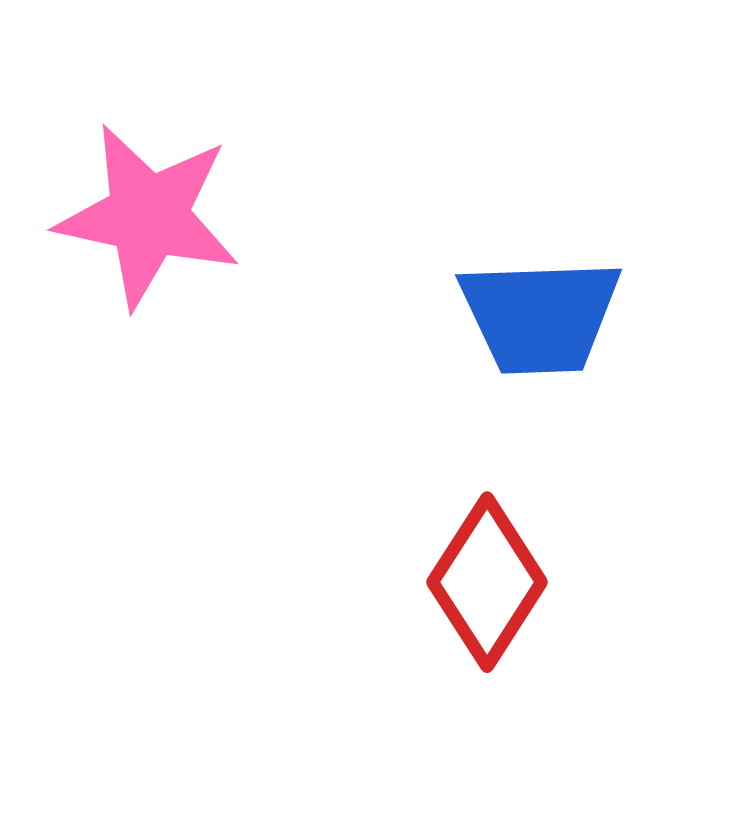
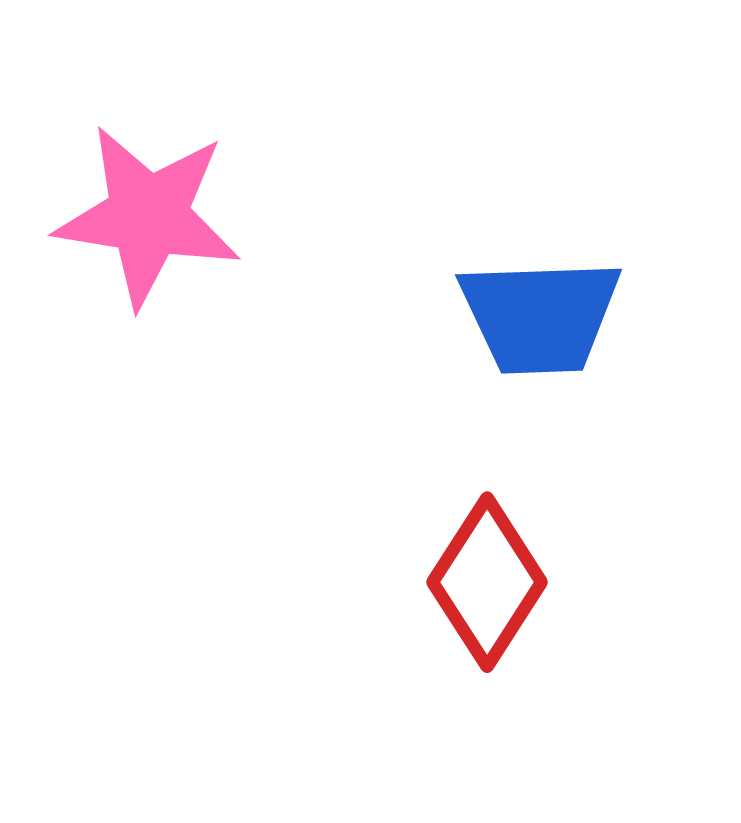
pink star: rotated 3 degrees counterclockwise
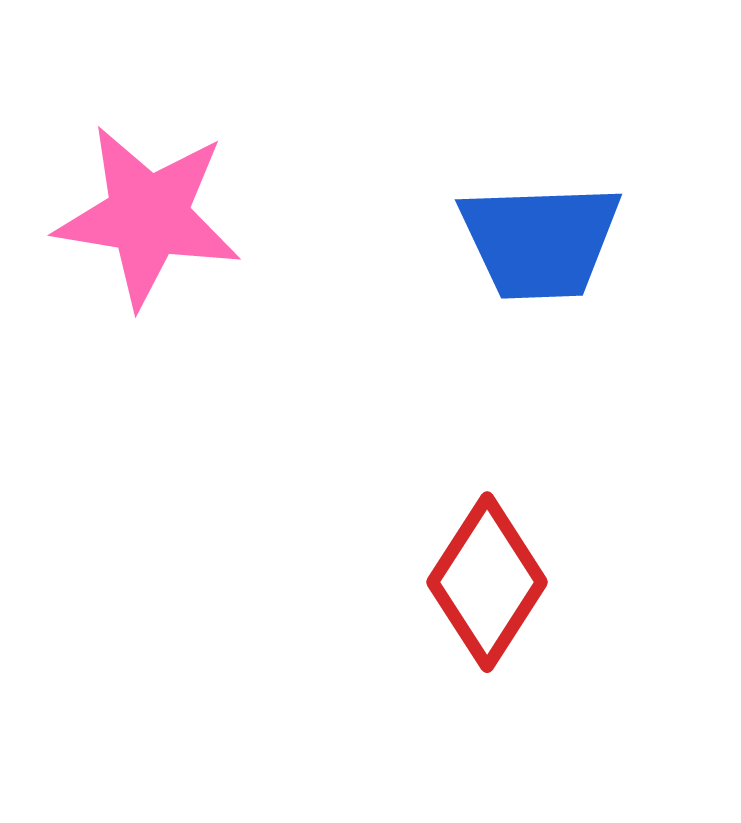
blue trapezoid: moved 75 px up
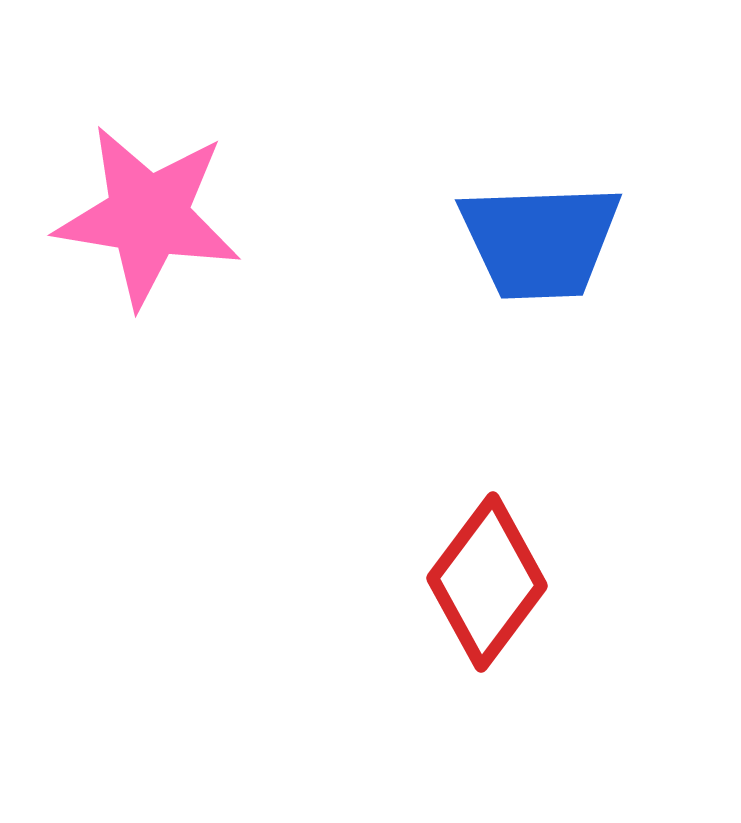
red diamond: rotated 4 degrees clockwise
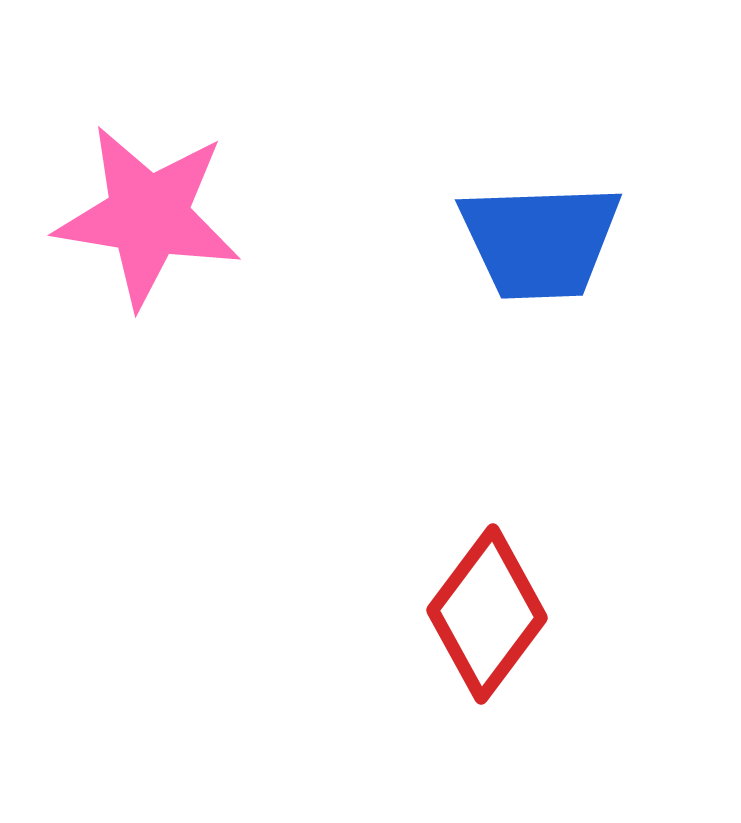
red diamond: moved 32 px down
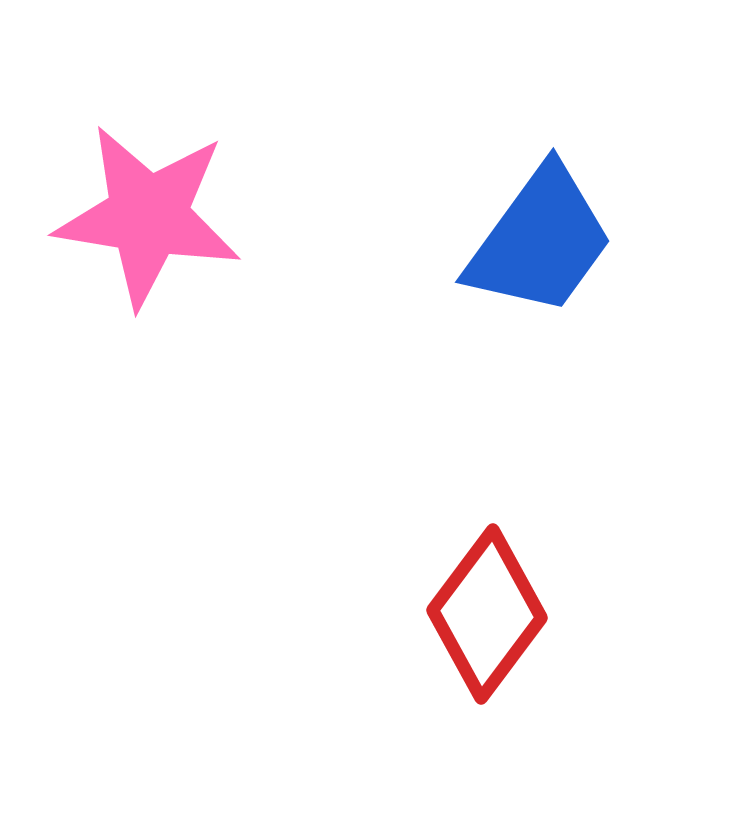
blue trapezoid: rotated 52 degrees counterclockwise
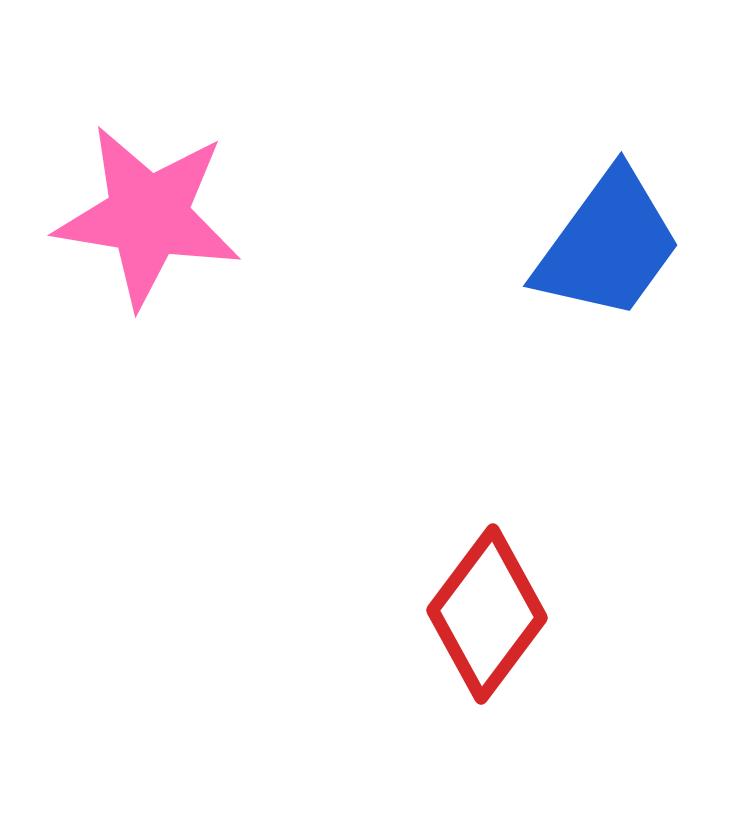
blue trapezoid: moved 68 px right, 4 px down
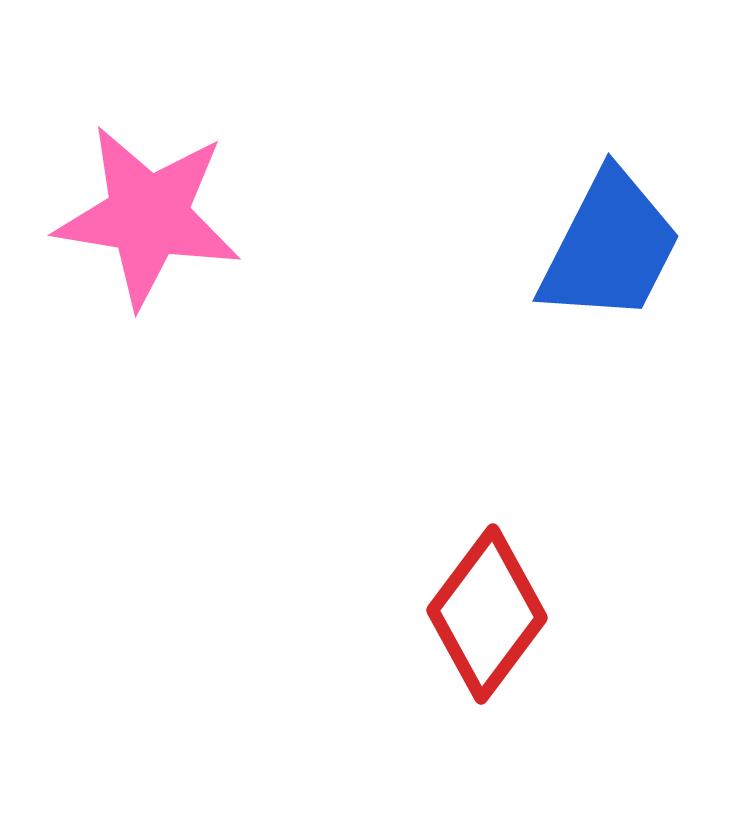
blue trapezoid: moved 2 px right, 2 px down; rotated 9 degrees counterclockwise
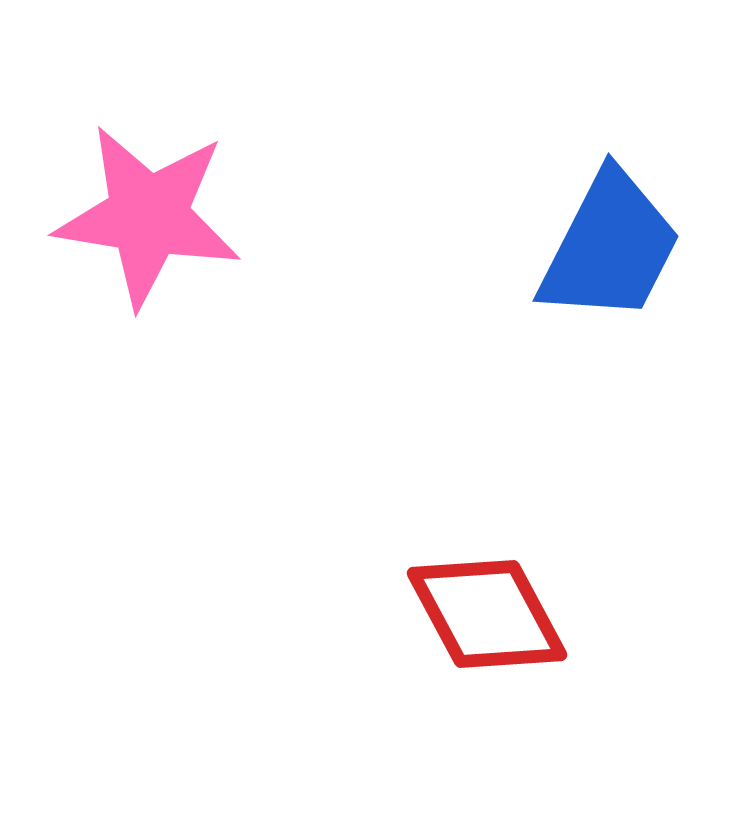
red diamond: rotated 65 degrees counterclockwise
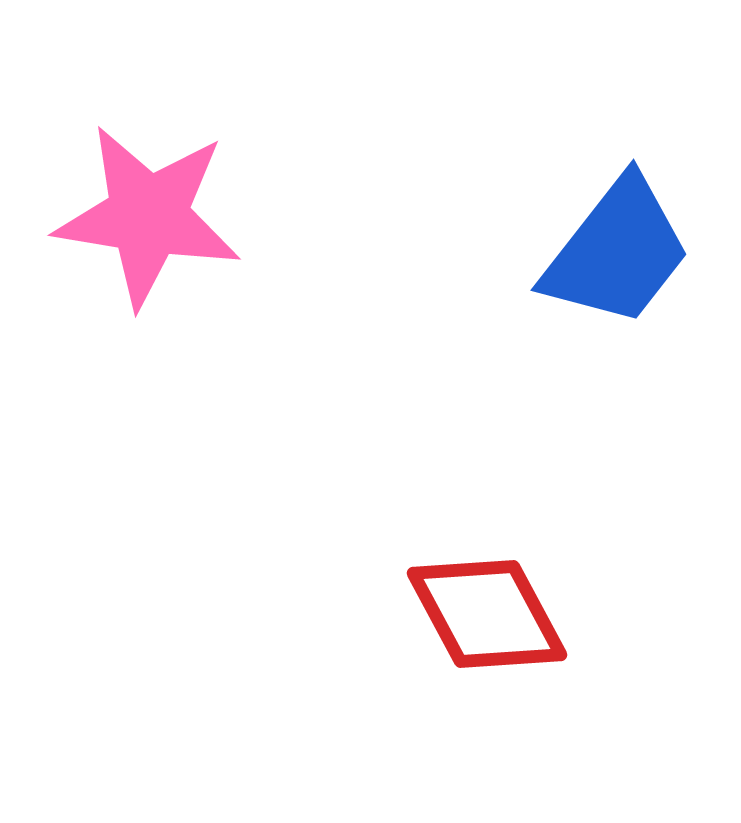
blue trapezoid: moved 7 px right, 5 px down; rotated 11 degrees clockwise
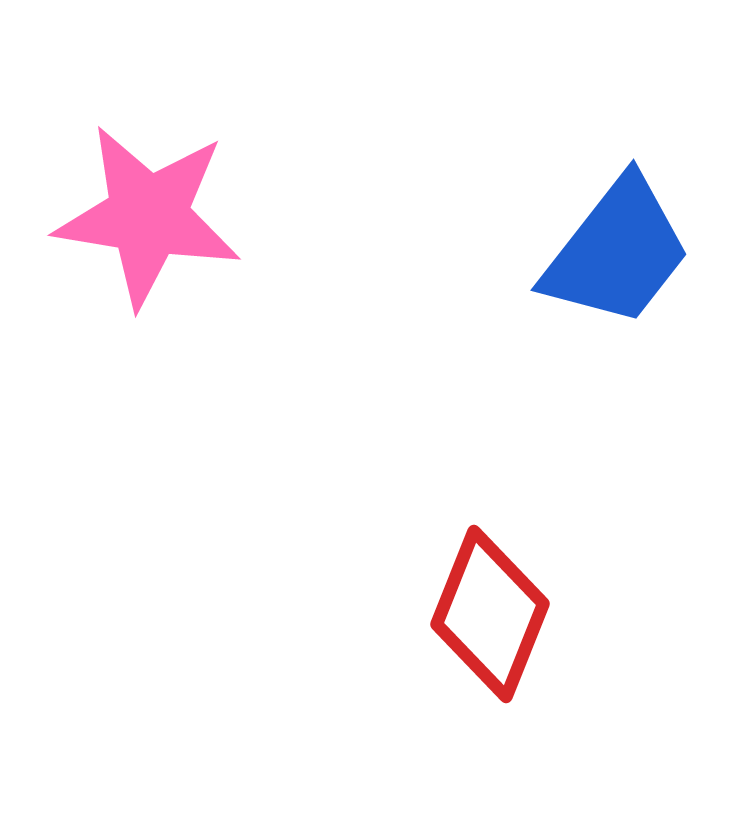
red diamond: moved 3 px right; rotated 50 degrees clockwise
